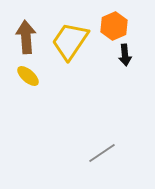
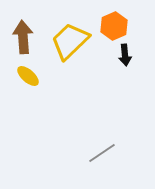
brown arrow: moved 3 px left
yellow trapezoid: rotated 12 degrees clockwise
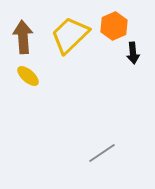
yellow trapezoid: moved 6 px up
black arrow: moved 8 px right, 2 px up
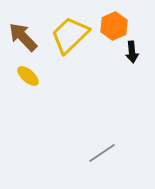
brown arrow: rotated 40 degrees counterclockwise
black arrow: moved 1 px left, 1 px up
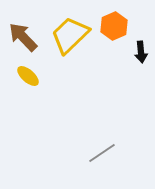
black arrow: moved 9 px right
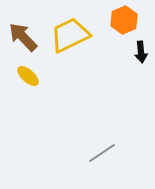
orange hexagon: moved 10 px right, 6 px up
yellow trapezoid: rotated 18 degrees clockwise
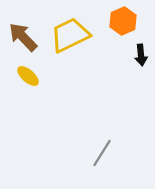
orange hexagon: moved 1 px left, 1 px down
black arrow: moved 3 px down
gray line: rotated 24 degrees counterclockwise
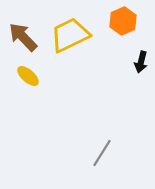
black arrow: moved 7 px down; rotated 20 degrees clockwise
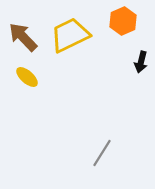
yellow ellipse: moved 1 px left, 1 px down
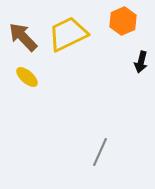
yellow trapezoid: moved 2 px left, 1 px up
gray line: moved 2 px left, 1 px up; rotated 8 degrees counterclockwise
